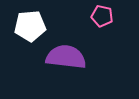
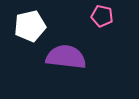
white pentagon: rotated 8 degrees counterclockwise
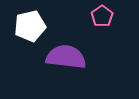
pink pentagon: rotated 25 degrees clockwise
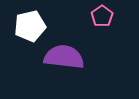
purple semicircle: moved 2 px left
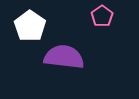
white pentagon: rotated 24 degrees counterclockwise
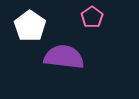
pink pentagon: moved 10 px left, 1 px down
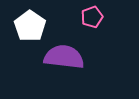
pink pentagon: rotated 15 degrees clockwise
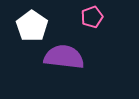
white pentagon: moved 2 px right
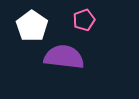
pink pentagon: moved 8 px left, 3 px down
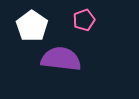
purple semicircle: moved 3 px left, 2 px down
